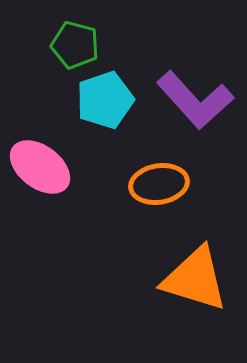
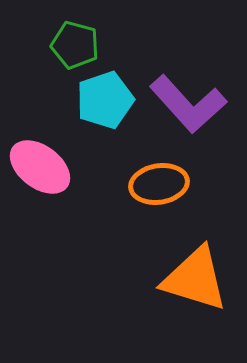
purple L-shape: moved 7 px left, 4 px down
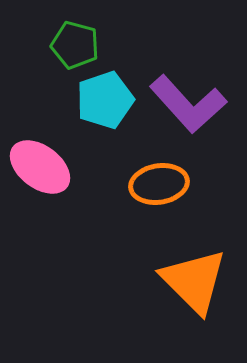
orange triangle: moved 1 px left, 2 px down; rotated 28 degrees clockwise
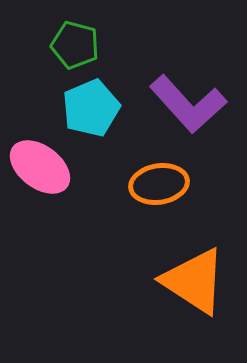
cyan pentagon: moved 14 px left, 8 px down; rotated 4 degrees counterclockwise
orange triangle: rotated 12 degrees counterclockwise
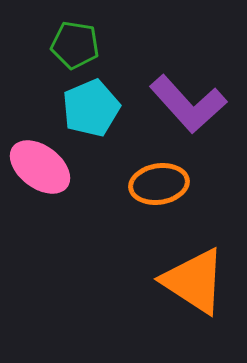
green pentagon: rotated 6 degrees counterclockwise
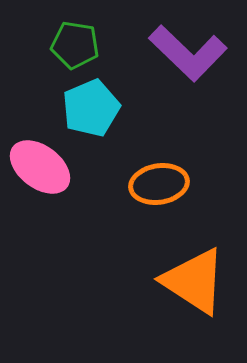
purple L-shape: moved 51 px up; rotated 4 degrees counterclockwise
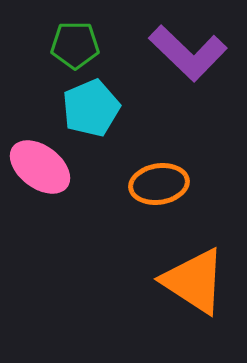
green pentagon: rotated 9 degrees counterclockwise
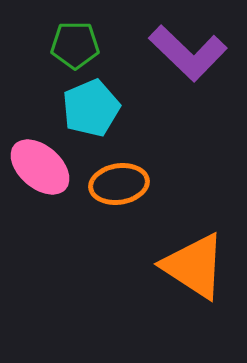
pink ellipse: rotated 4 degrees clockwise
orange ellipse: moved 40 px left
orange triangle: moved 15 px up
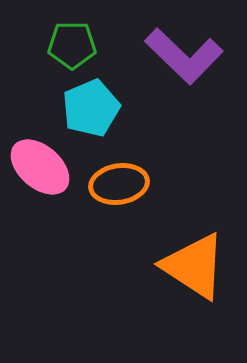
green pentagon: moved 3 px left
purple L-shape: moved 4 px left, 3 px down
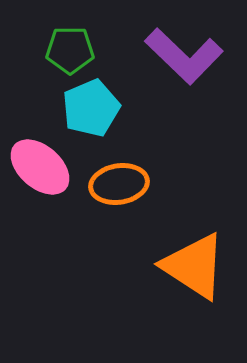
green pentagon: moved 2 px left, 5 px down
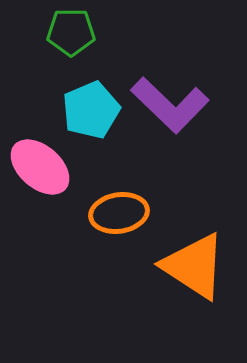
green pentagon: moved 1 px right, 18 px up
purple L-shape: moved 14 px left, 49 px down
cyan pentagon: moved 2 px down
orange ellipse: moved 29 px down
